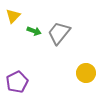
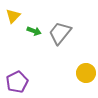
gray trapezoid: moved 1 px right
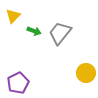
purple pentagon: moved 1 px right, 1 px down
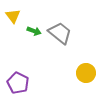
yellow triangle: rotated 21 degrees counterclockwise
gray trapezoid: rotated 90 degrees clockwise
purple pentagon: rotated 20 degrees counterclockwise
